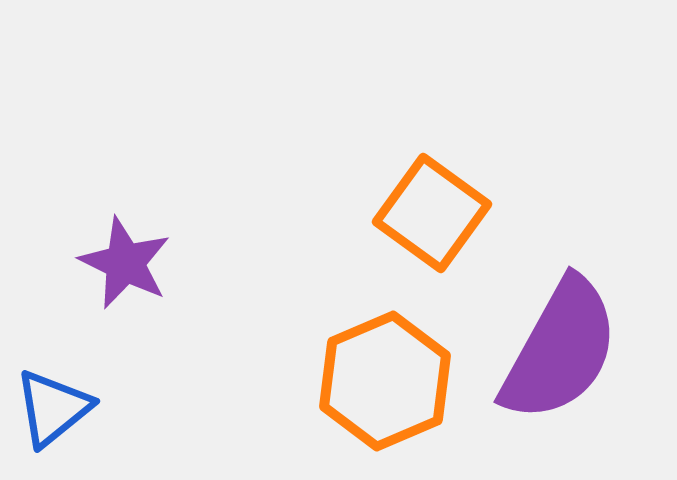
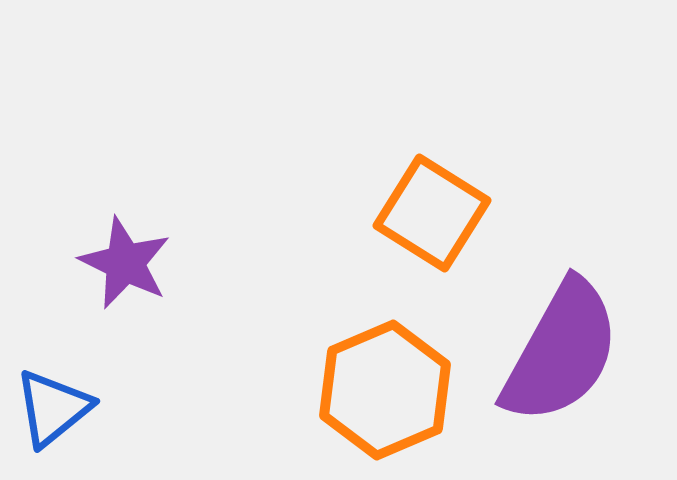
orange square: rotated 4 degrees counterclockwise
purple semicircle: moved 1 px right, 2 px down
orange hexagon: moved 9 px down
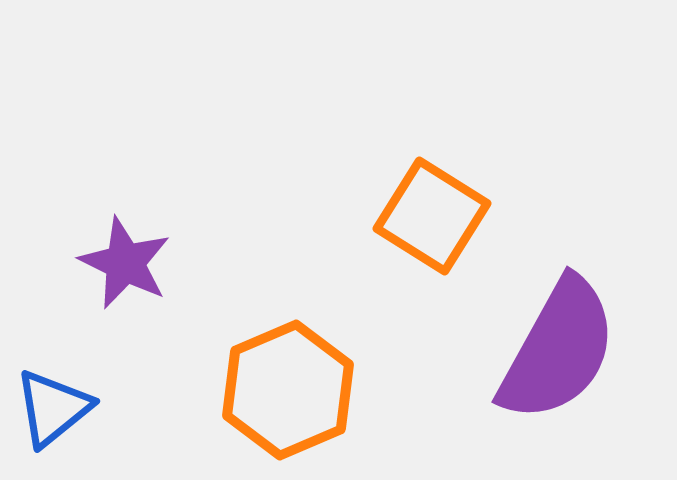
orange square: moved 3 px down
purple semicircle: moved 3 px left, 2 px up
orange hexagon: moved 97 px left
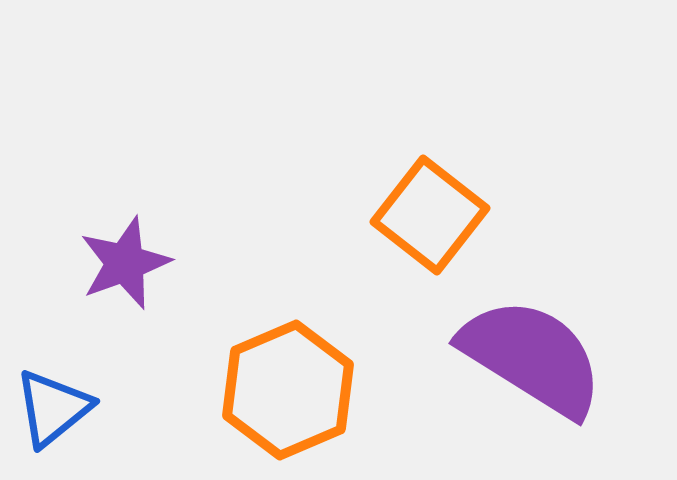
orange square: moved 2 px left, 1 px up; rotated 6 degrees clockwise
purple star: rotated 26 degrees clockwise
purple semicircle: moved 26 px left, 7 px down; rotated 87 degrees counterclockwise
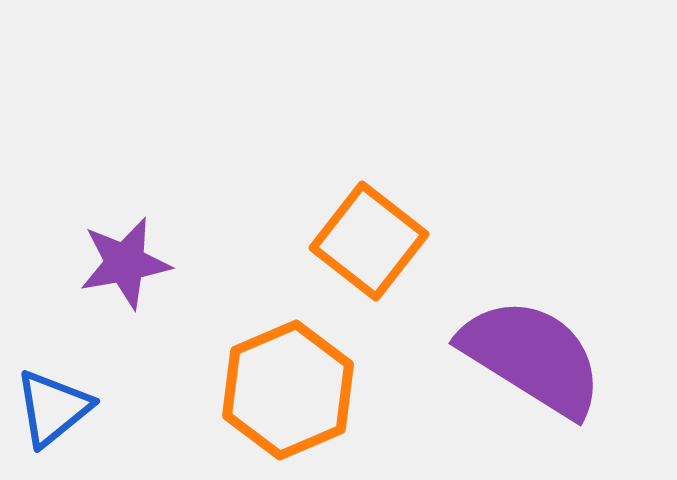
orange square: moved 61 px left, 26 px down
purple star: rotated 10 degrees clockwise
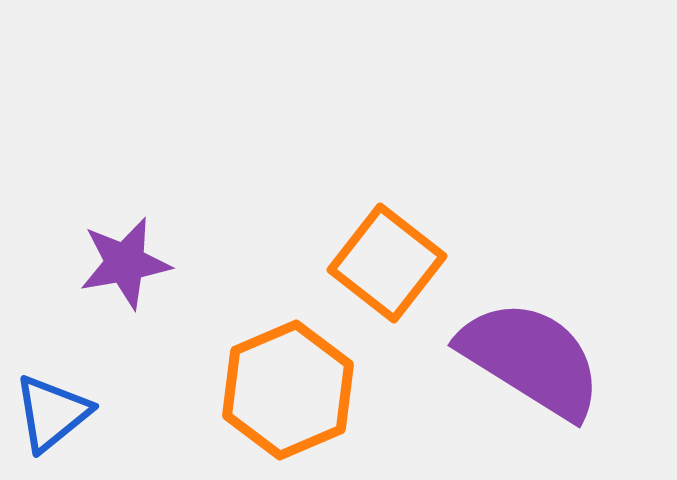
orange square: moved 18 px right, 22 px down
purple semicircle: moved 1 px left, 2 px down
blue triangle: moved 1 px left, 5 px down
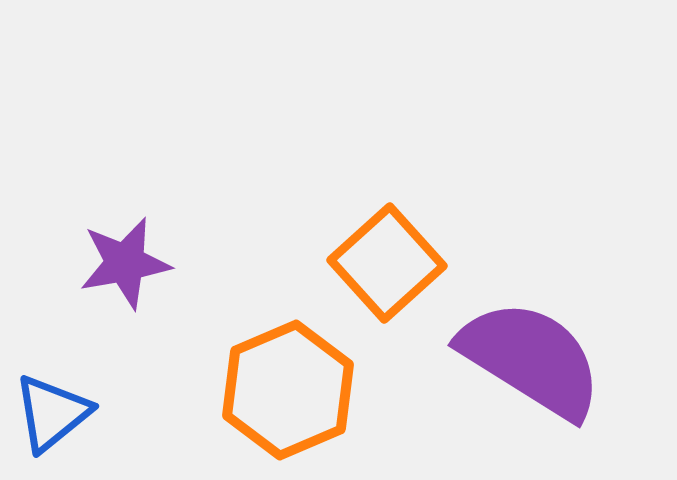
orange square: rotated 10 degrees clockwise
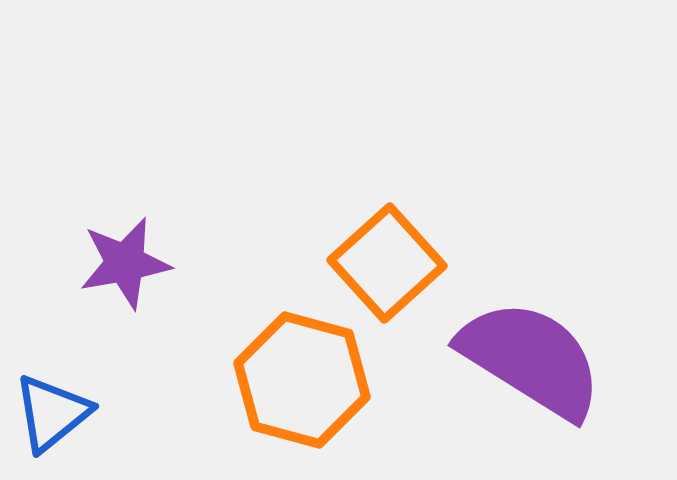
orange hexagon: moved 14 px right, 10 px up; rotated 22 degrees counterclockwise
